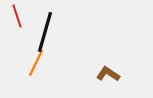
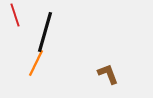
red line: moved 2 px left, 1 px up
brown L-shape: rotated 35 degrees clockwise
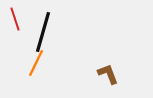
red line: moved 4 px down
black line: moved 2 px left
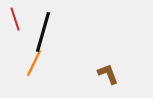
orange line: moved 2 px left
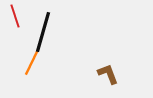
red line: moved 3 px up
orange line: moved 2 px left, 1 px up
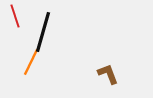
orange line: moved 1 px left
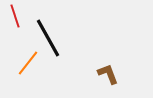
black line: moved 5 px right, 6 px down; rotated 45 degrees counterclockwise
orange line: moved 3 px left, 1 px down; rotated 12 degrees clockwise
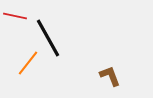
red line: rotated 60 degrees counterclockwise
brown L-shape: moved 2 px right, 2 px down
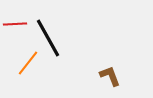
red line: moved 8 px down; rotated 15 degrees counterclockwise
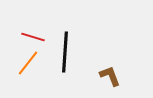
red line: moved 18 px right, 13 px down; rotated 20 degrees clockwise
black line: moved 17 px right, 14 px down; rotated 33 degrees clockwise
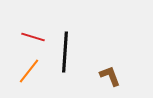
orange line: moved 1 px right, 8 px down
